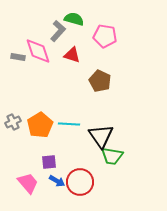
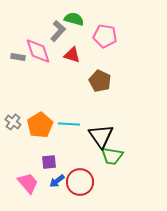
gray cross: rotated 28 degrees counterclockwise
blue arrow: rotated 112 degrees clockwise
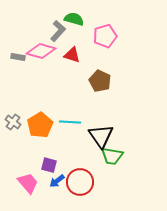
pink pentagon: rotated 25 degrees counterclockwise
pink diamond: moved 3 px right; rotated 56 degrees counterclockwise
cyan line: moved 1 px right, 2 px up
purple square: moved 3 px down; rotated 21 degrees clockwise
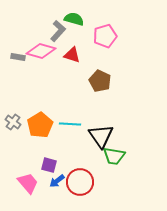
cyan line: moved 2 px down
green trapezoid: moved 2 px right
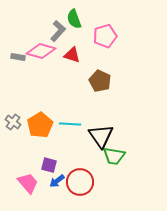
green semicircle: rotated 126 degrees counterclockwise
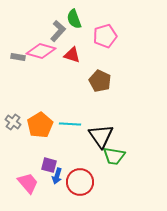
blue arrow: moved 5 px up; rotated 35 degrees counterclockwise
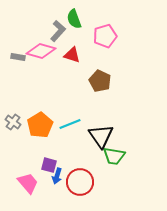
cyan line: rotated 25 degrees counterclockwise
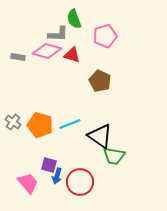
gray L-shape: moved 3 px down; rotated 50 degrees clockwise
pink diamond: moved 6 px right
orange pentagon: rotated 25 degrees counterclockwise
black triangle: moved 1 px left; rotated 20 degrees counterclockwise
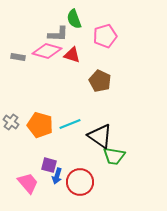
gray cross: moved 2 px left
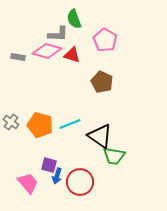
pink pentagon: moved 4 px down; rotated 25 degrees counterclockwise
brown pentagon: moved 2 px right, 1 px down
